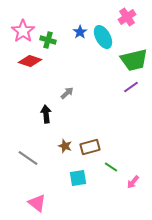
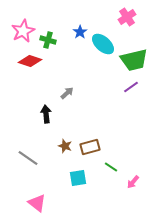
pink star: rotated 10 degrees clockwise
cyan ellipse: moved 7 px down; rotated 20 degrees counterclockwise
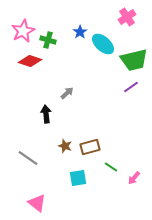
pink arrow: moved 1 px right, 4 px up
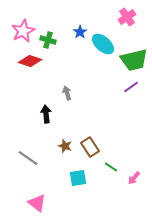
gray arrow: rotated 64 degrees counterclockwise
brown rectangle: rotated 72 degrees clockwise
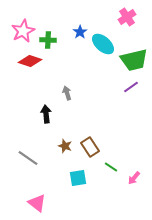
green cross: rotated 14 degrees counterclockwise
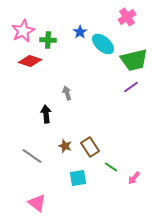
gray line: moved 4 px right, 2 px up
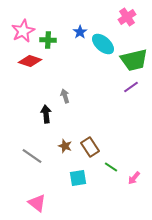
gray arrow: moved 2 px left, 3 px down
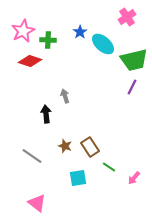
purple line: moved 1 px right; rotated 28 degrees counterclockwise
green line: moved 2 px left
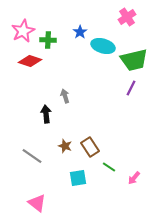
cyan ellipse: moved 2 px down; rotated 25 degrees counterclockwise
purple line: moved 1 px left, 1 px down
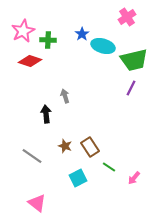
blue star: moved 2 px right, 2 px down
cyan square: rotated 18 degrees counterclockwise
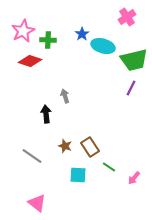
cyan square: moved 3 px up; rotated 30 degrees clockwise
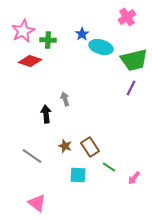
cyan ellipse: moved 2 px left, 1 px down
gray arrow: moved 3 px down
